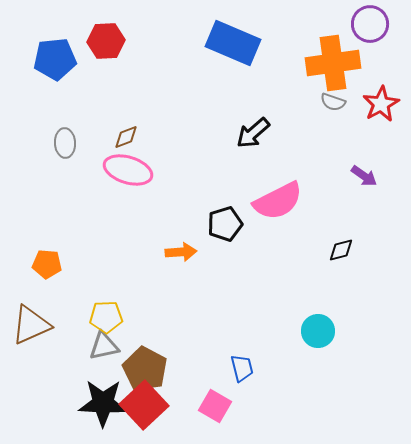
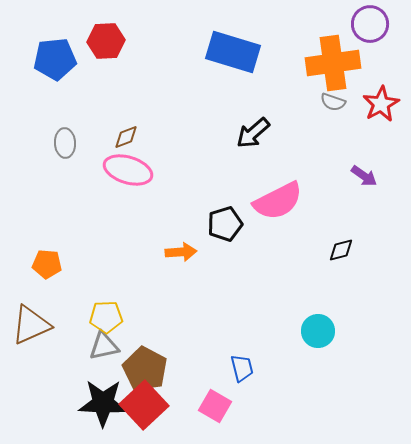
blue rectangle: moved 9 px down; rotated 6 degrees counterclockwise
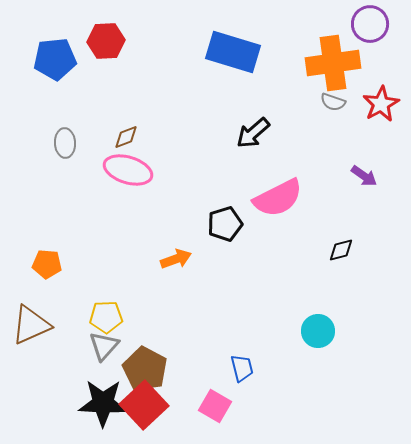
pink semicircle: moved 3 px up
orange arrow: moved 5 px left, 7 px down; rotated 16 degrees counterclockwise
gray triangle: rotated 36 degrees counterclockwise
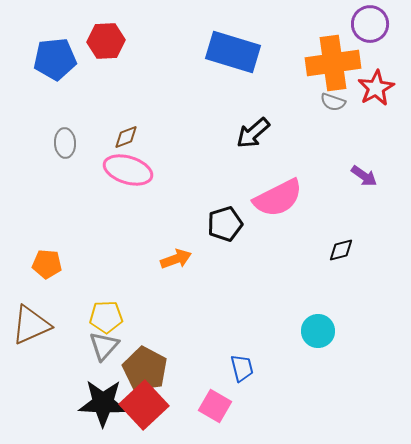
red star: moved 5 px left, 16 px up
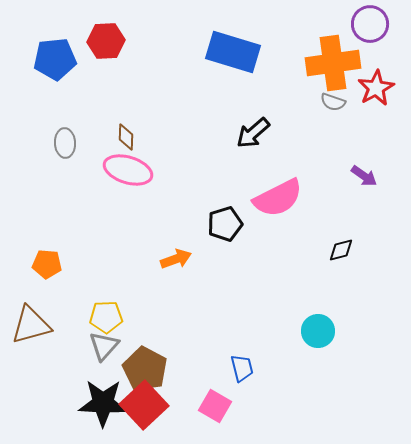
brown diamond: rotated 68 degrees counterclockwise
brown triangle: rotated 9 degrees clockwise
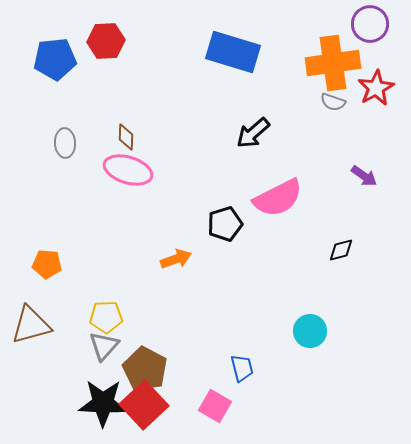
cyan circle: moved 8 px left
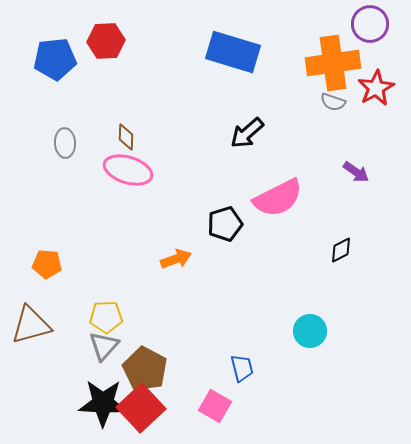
black arrow: moved 6 px left
purple arrow: moved 8 px left, 4 px up
black diamond: rotated 12 degrees counterclockwise
red square: moved 3 px left, 3 px down
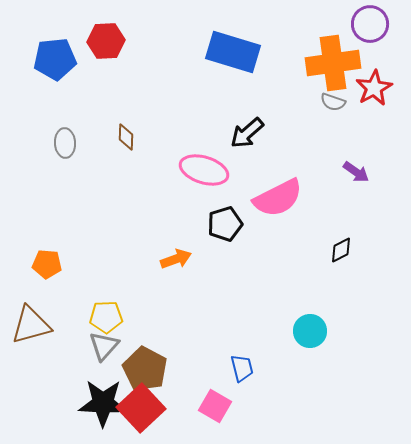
red star: moved 2 px left
pink ellipse: moved 76 px right
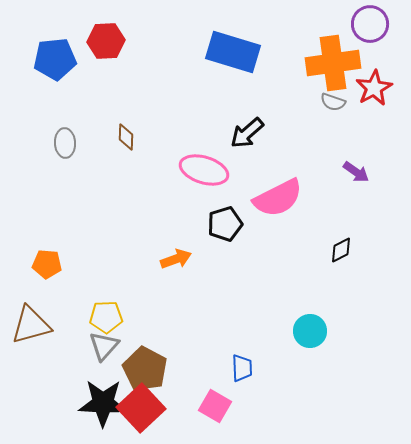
blue trapezoid: rotated 12 degrees clockwise
